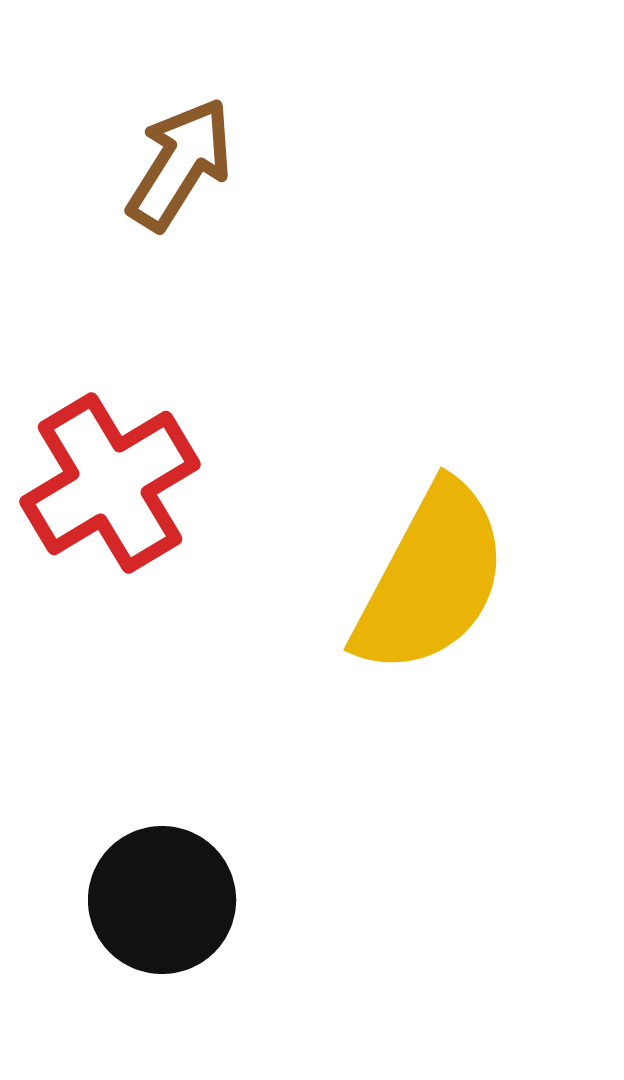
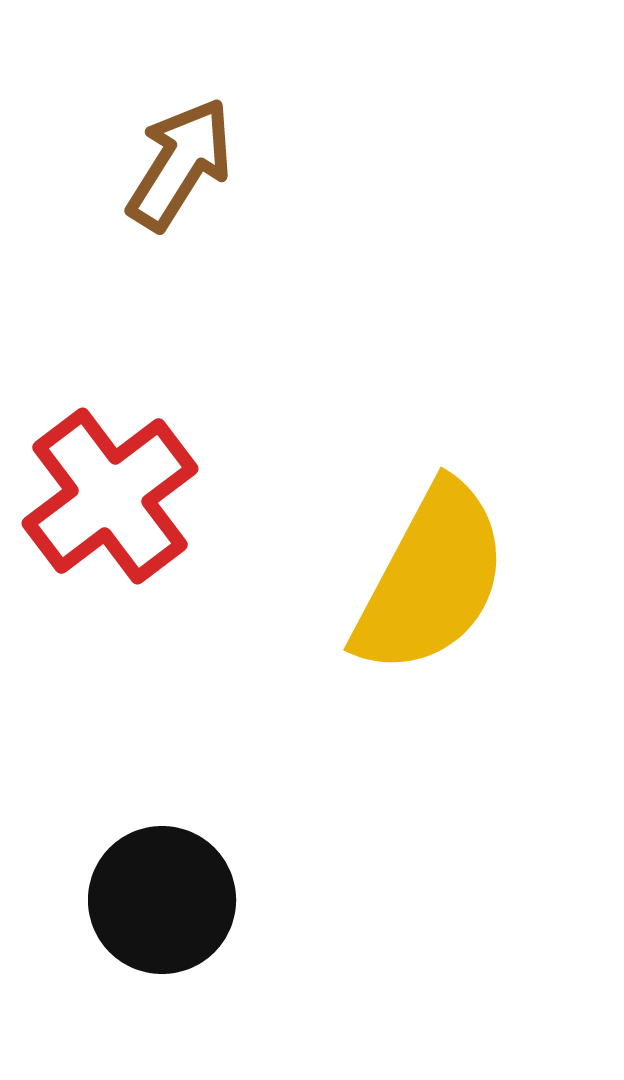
red cross: moved 13 px down; rotated 6 degrees counterclockwise
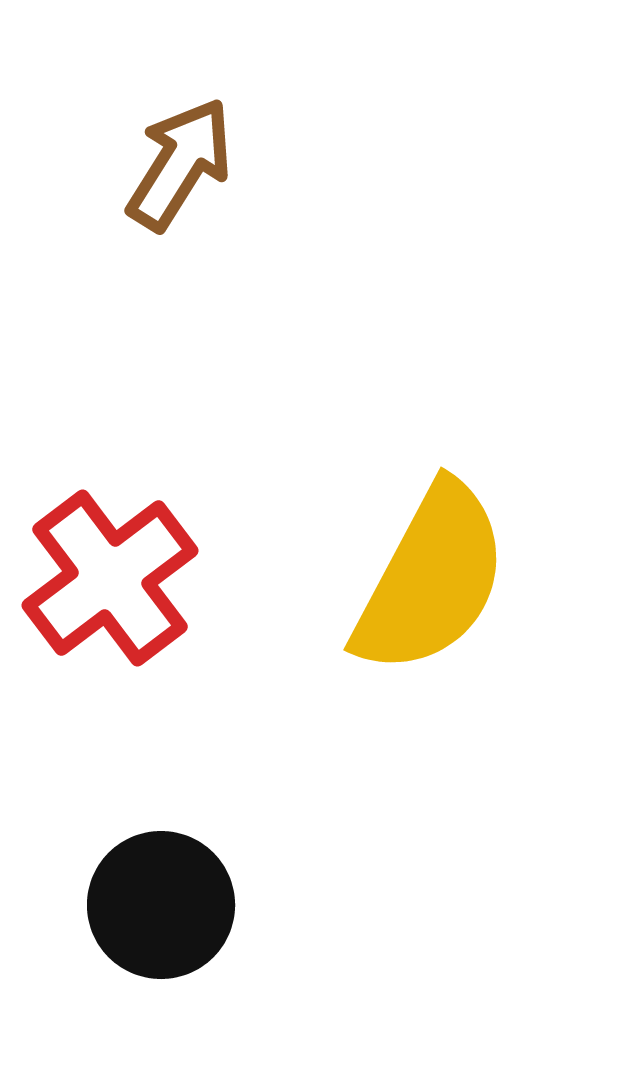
red cross: moved 82 px down
black circle: moved 1 px left, 5 px down
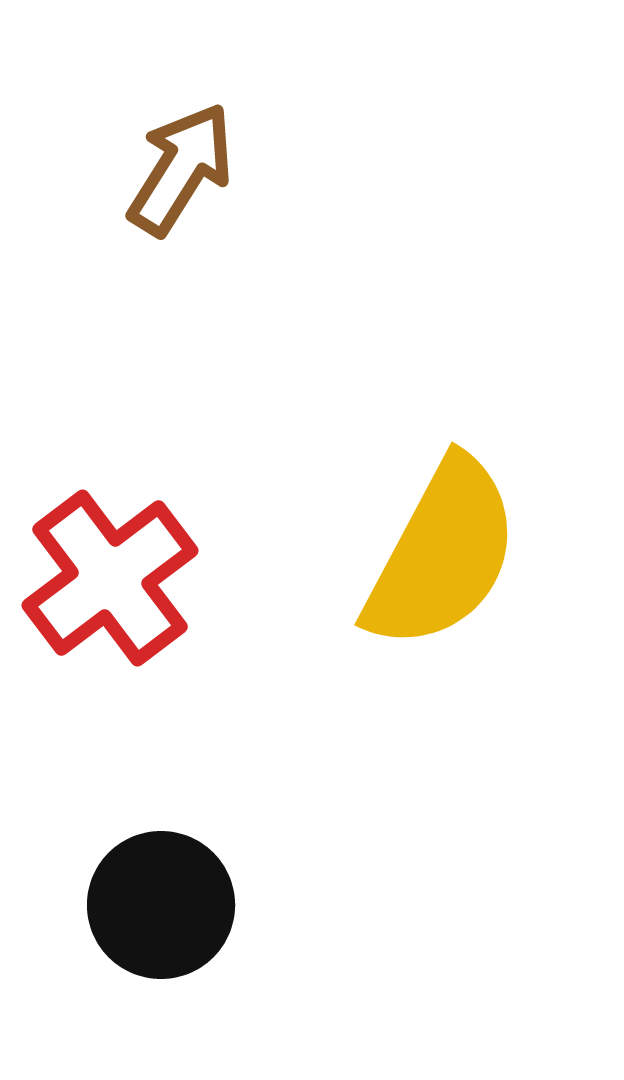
brown arrow: moved 1 px right, 5 px down
yellow semicircle: moved 11 px right, 25 px up
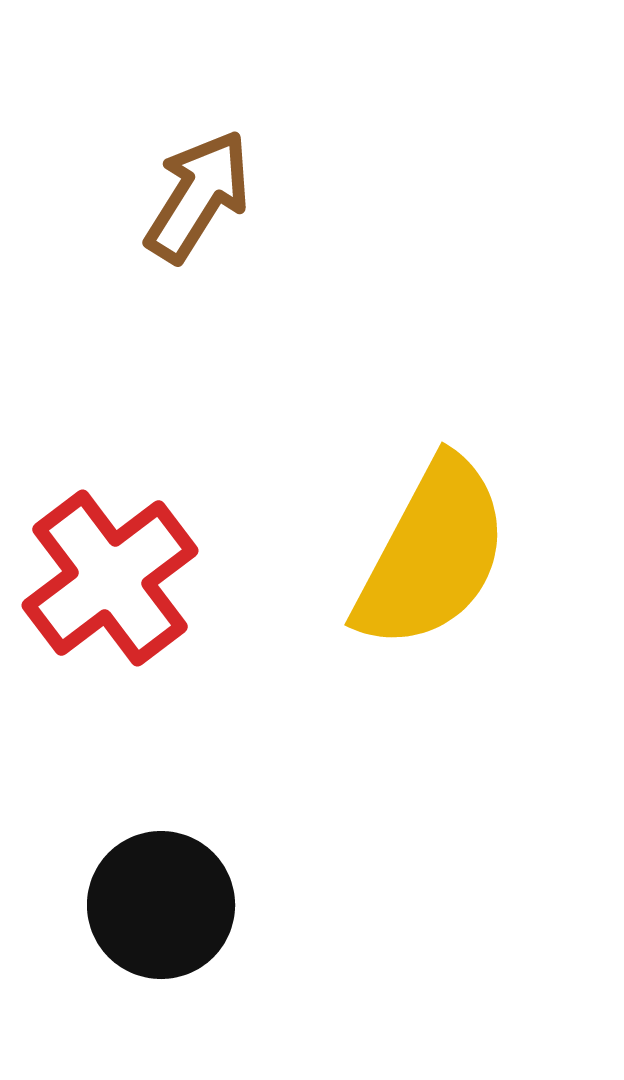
brown arrow: moved 17 px right, 27 px down
yellow semicircle: moved 10 px left
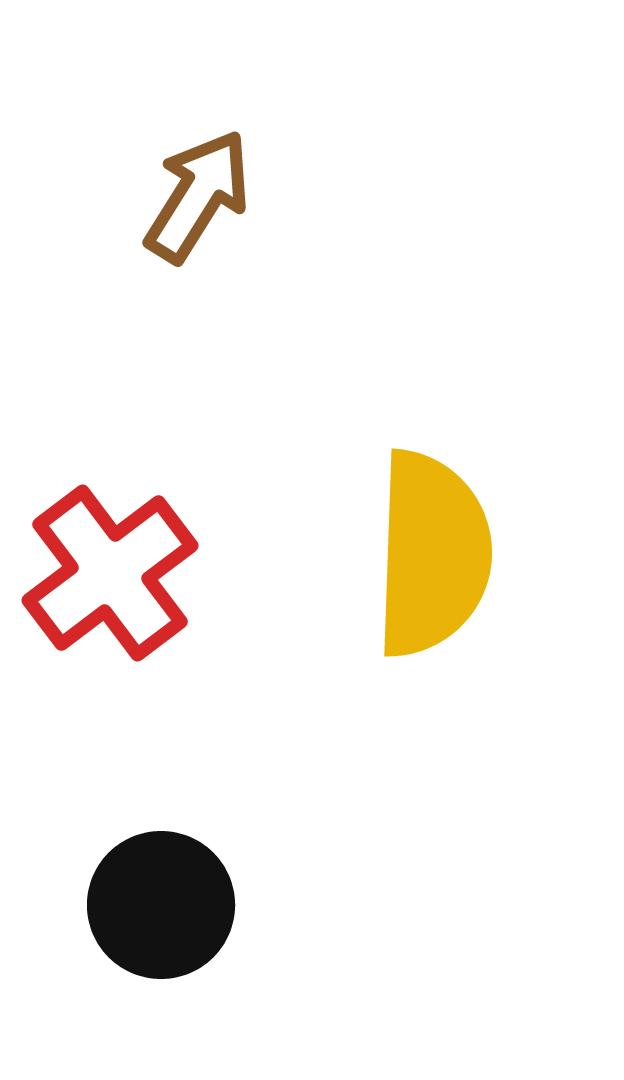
yellow semicircle: rotated 26 degrees counterclockwise
red cross: moved 5 px up
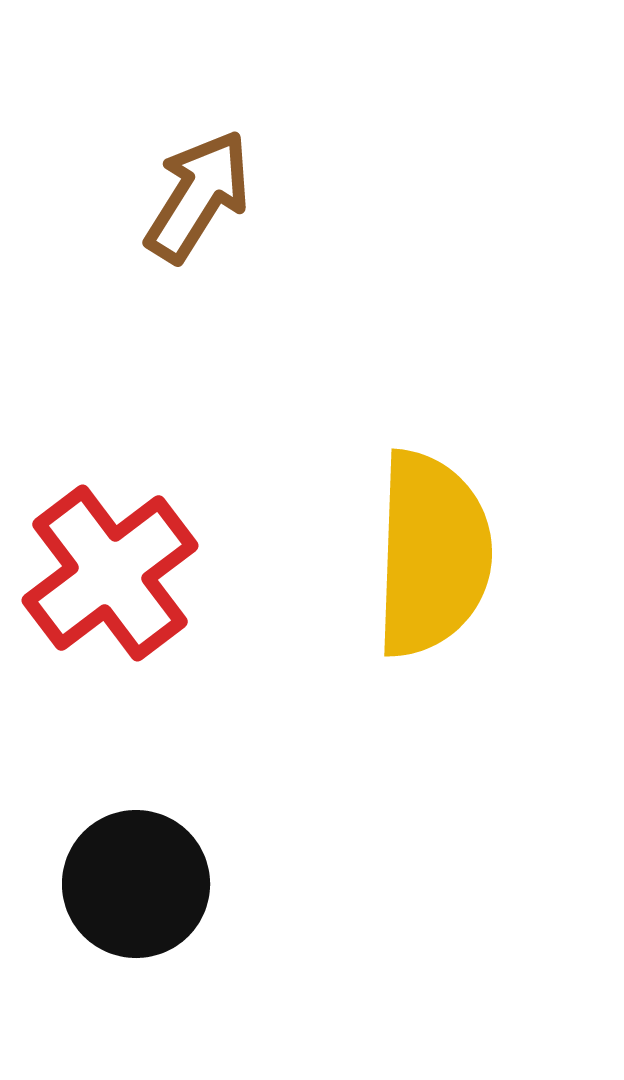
black circle: moved 25 px left, 21 px up
